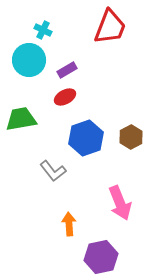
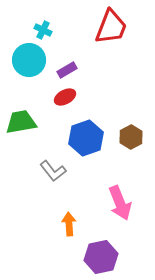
red trapezoid: moved 1 px right
green trapezoid: moved 3 px down
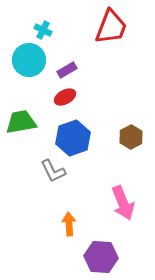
blue hexagon: moved 13 px left
gray L-shape: rotated 12 degrees clockwise
pink arrow: moved 3 px right
purple hexagon: rotated 16 degrees clockwise
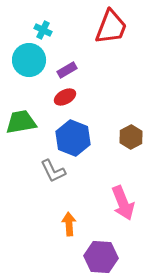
blue hexagon: rotated 20 degrees counterclockwise
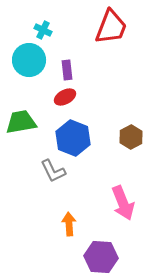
purple rectangle: rotated 66 degrees counterclockwise
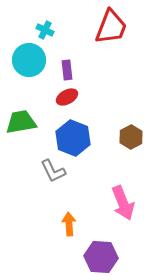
cyan cross: moved 2 px right
red ellipse: moved 2 px right
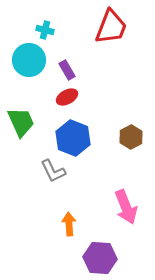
cyan cross: rotated 12 degrees counterclockwise
purple rectangle: rotated 24 degrees counterclockwise
green trapezoid: rotated 76 degrees clockwise
pink arrow: moved 3 px right, 4 px down
purple hexagon: moved 1 px left, 1 px down
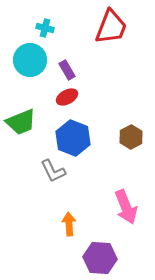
cyan cross: moved 2 px up
cyan circle: moved 1 px right
green trapezoid: rotated 92 degrees clockwise
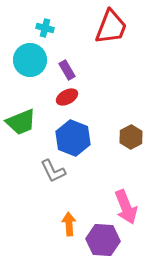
purple hexagon: moved 3 px right, 18 px up
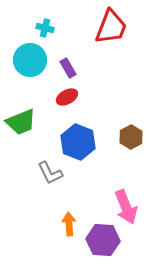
purple rectangle: moved 1 px right, 2 px up
blue hexagon: moved 5 px right, 4 px down
gray L-shape: moved 3 px left, 2 px down
